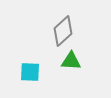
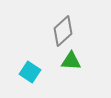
cyan square: rotated 30 degrees clockwise
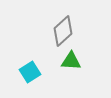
cyan square: rotated 25 degrees clockwise
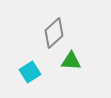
gray diamond: moved 9 px left, 2 px down
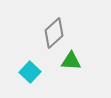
cyan square: rotated 15 degrees counterclockwise
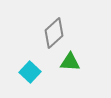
green triangle: moved 1 px left, 1 px down
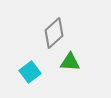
cyan square: rotated 10 degrees clockwise
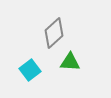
cyan square: moved 2 px up
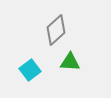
gray diamond: moved 2 px right, 3 px up
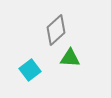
green triangle: moved 4 px up
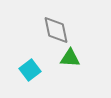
gray diamond: rotated 60 degrees counterclockwise
